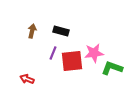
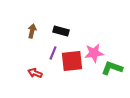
red arrow: moved 8 px right, 6 px up
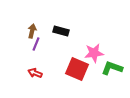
purple line: moved 17 px left, 9 px up
red square: moved 5 px right, 8 px down; rotated 30 degrees clockwise
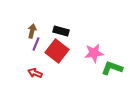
red square: moved 20 px left, 18 px up; rotated 15 degrees clockwise
